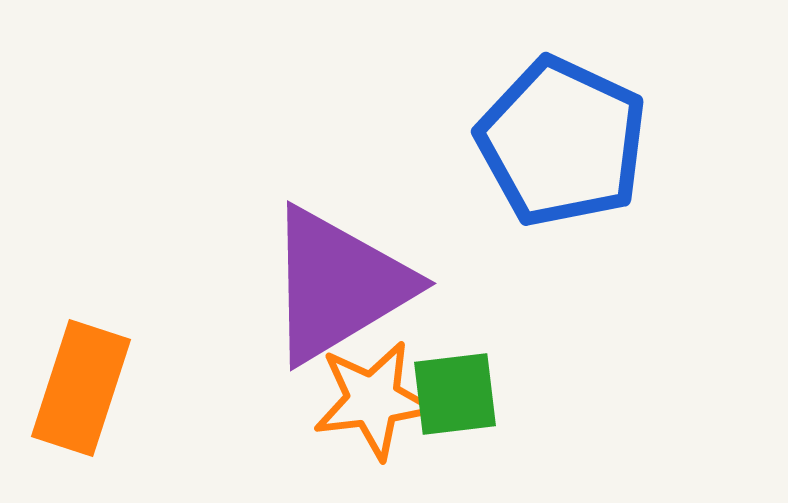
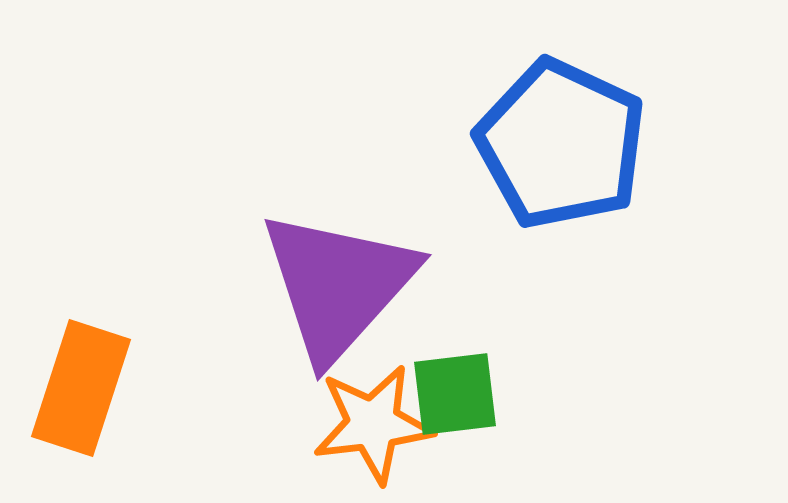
blue pentagon: moved 1 px left, 2 px down
purple triangle: rotated 17 degrees counterclockwise
orange star: moved 24 px down
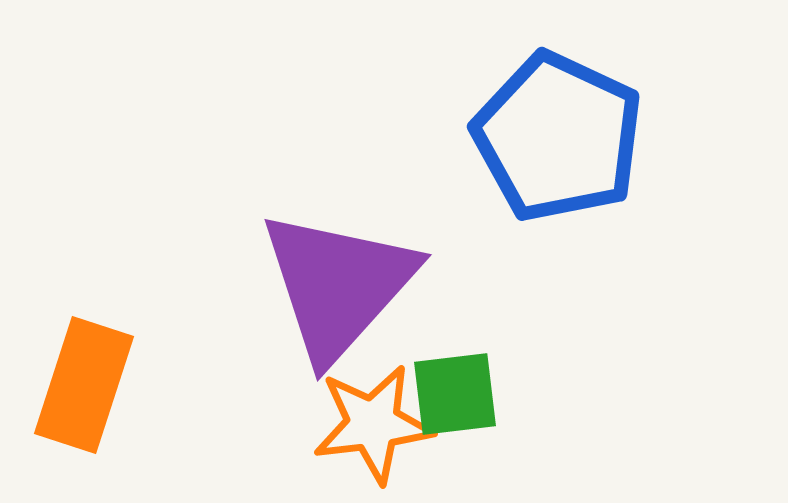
blue pentagon: moved 3 px left, 7 px up
orange rectangle: moved 3 px right, 3 px up
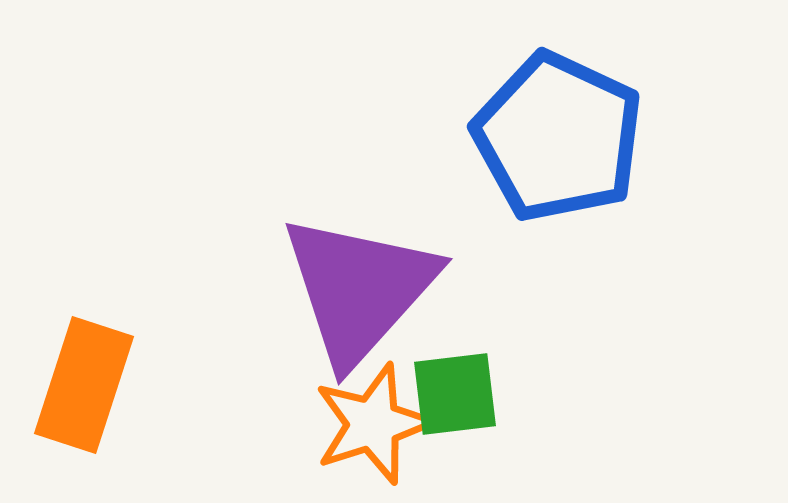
purple triangle: moved 21 px right, 4 px down
orange star: rotated 11 degrees counterclockwise
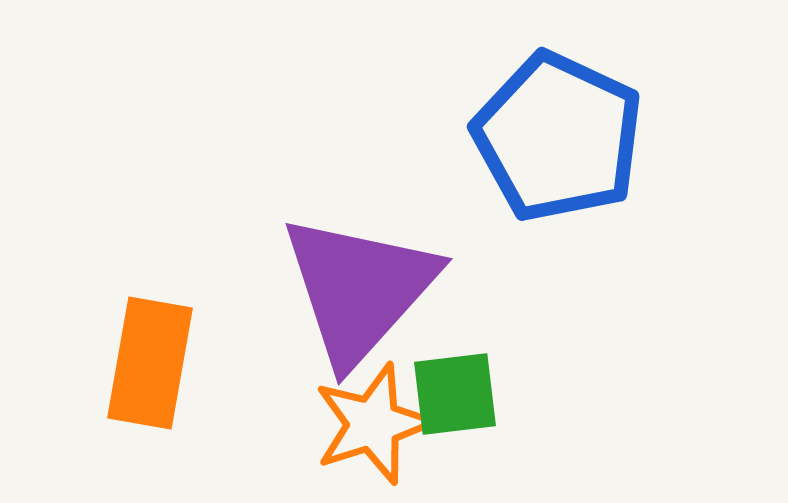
orange rectangle: moved 66 px right, 22 px up; rotated 8 degrees counterclockwise
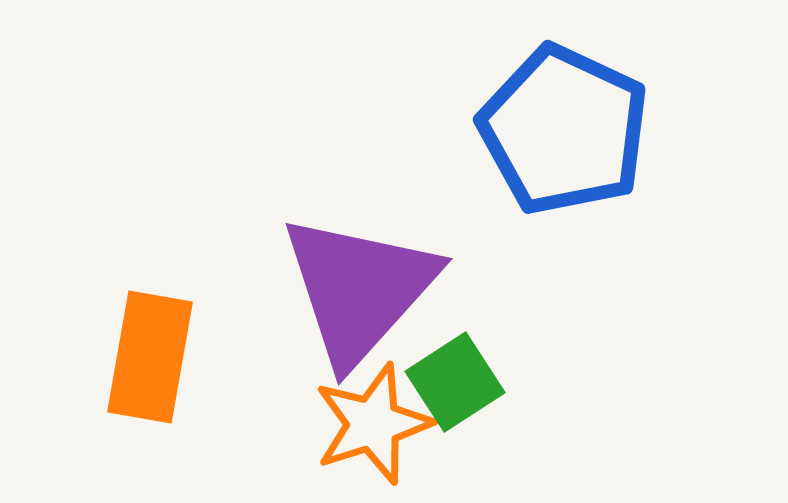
blue pentagon: moved 6 px right, 7 px up
orange rectangle: moved 6 px up
green square: moved 12 px up; rotated 26 degrees counterclockwise
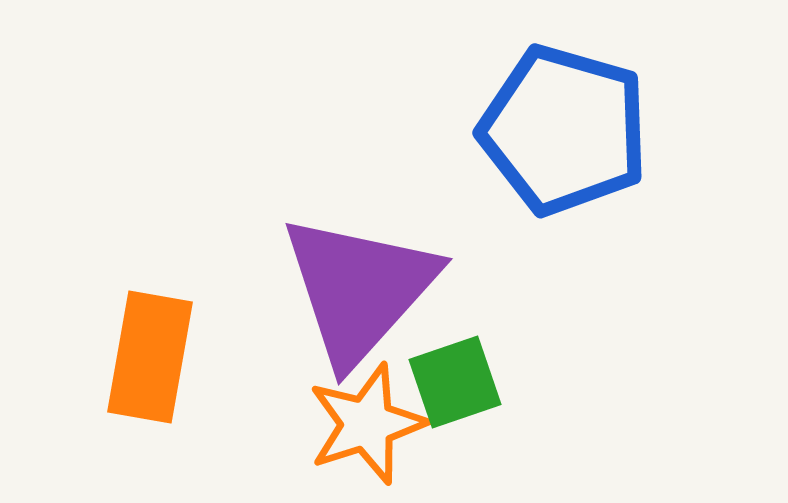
blue pentagon: rotated 9 degrees counterclockwise
green square: rotated 14 degrees clockwise
orange star: moved 6 px left
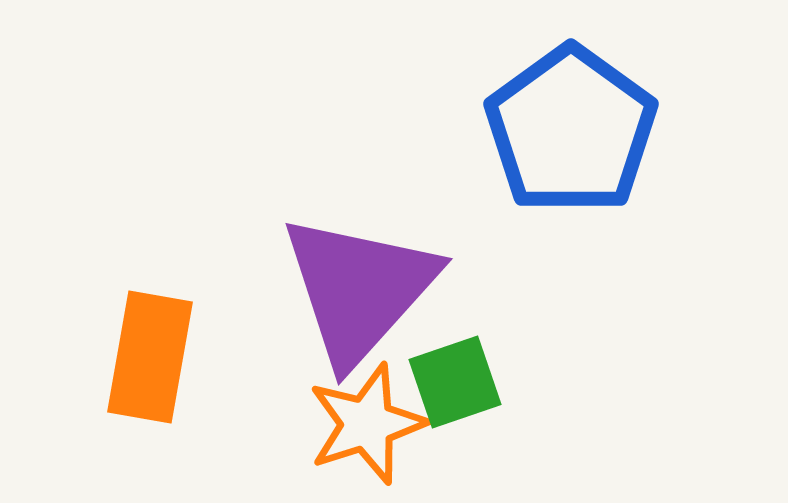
blue pentagon: moved 7 px right; rotated 20 degrees clockwise
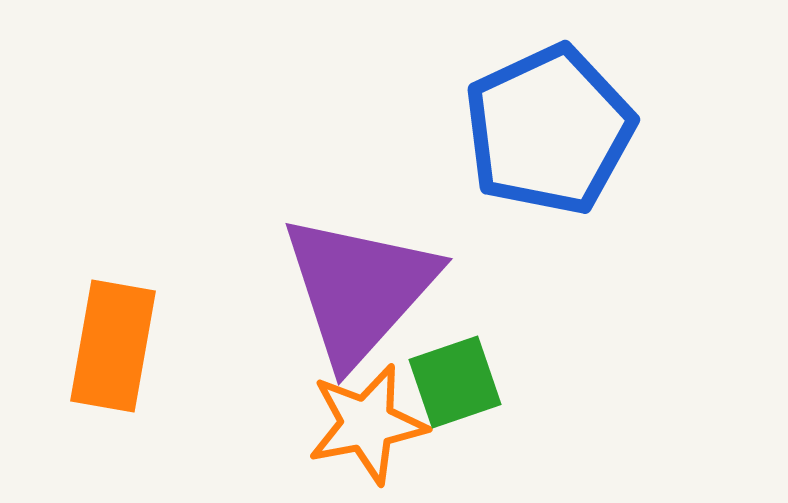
blue pentagon: moved 22 px left; rotated 11 degrees clockwise
orange rectangle: moved 37 px left, 11 px up
orange star: rotated 7 degrees clockwise
